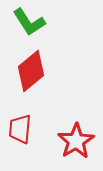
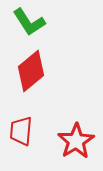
red trapezoid: moved 1 px right, 2 px down
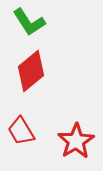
red trapezoid: rotated 36 degrees counterclockwise
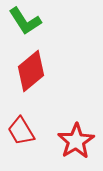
green L-shape: moved 4 px left, 1 px up
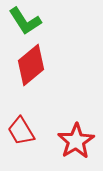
red diamond: moved 6 px up
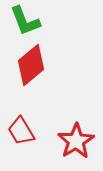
green L-shape: rotated 12 degrees clockwise
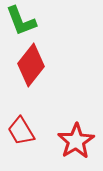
green L-shape: moved 4 px left
red diamond: rotated 12 degrees counterclockwise
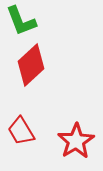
red diamond: rotated 9 degrees clockwise
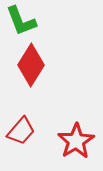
red diamond: rotated 15 degrees counterclockwise
red trapezoid: rotated 108 degrees counterclockwise
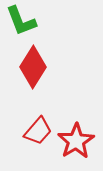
red diamond: moved 2 px right, 2 px down
red trapezoid: moved 17 px right
